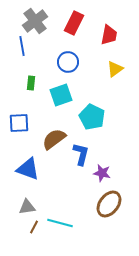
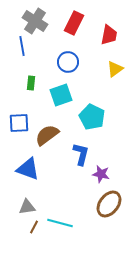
gray cross: rotated 20 degrees counterclockwise
brown semicircle: moved 7 px left, 4 px up
purple star: moved 1 px left, 1 px down
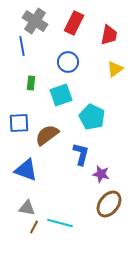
blue triangle: moved 2 px left, 1 px down
gray triangle: moved 1 px down; rotated 18 degrees clockwise
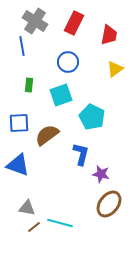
green rectangle: moved 2 px left, 2 px down
blue triangle: moved 8 px left, 5 px up
brown line: rotated 24 degrees clockwise
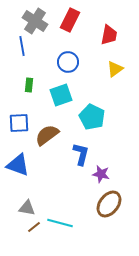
red rectangle: moved 4 px left, 3 px up
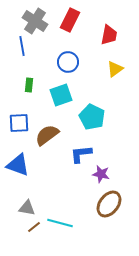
blue L-shape: rotated 110 degrees counterclockwise
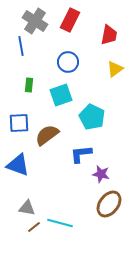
blue line: moved 1 px left
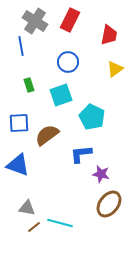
green rectangle: rotated 24 degrees counterclockwise
